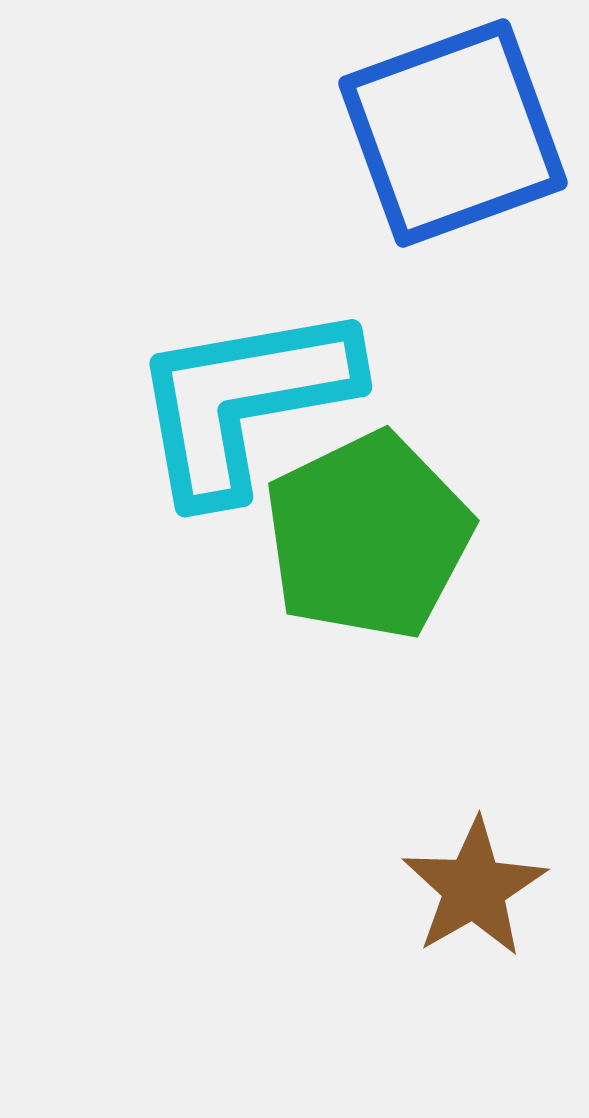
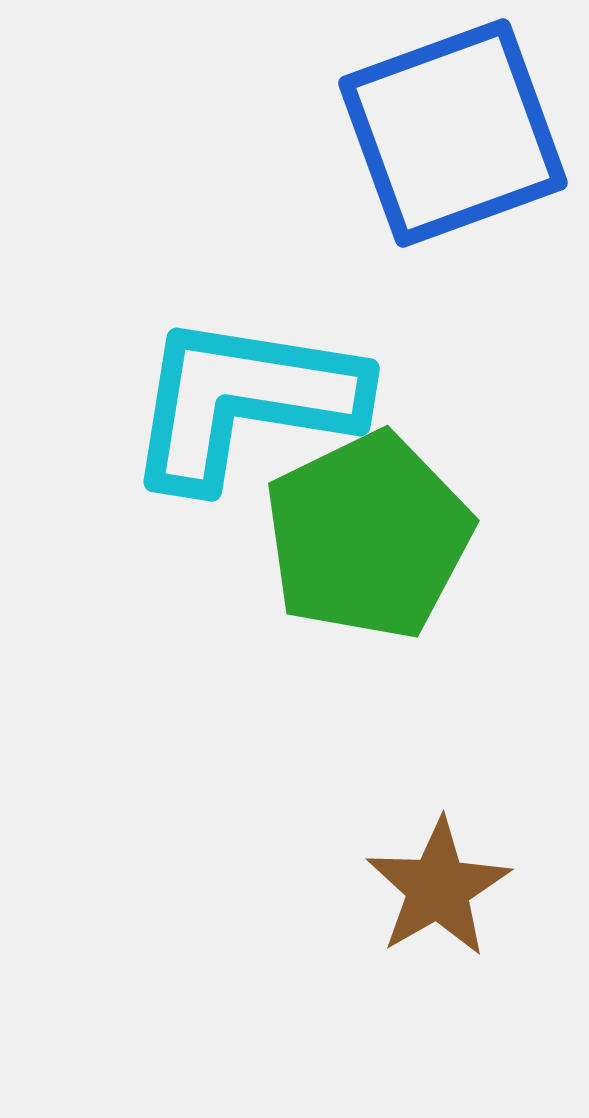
cyan L-shape: rotated 19 degrees clockwise
brown star: moved 36 px left
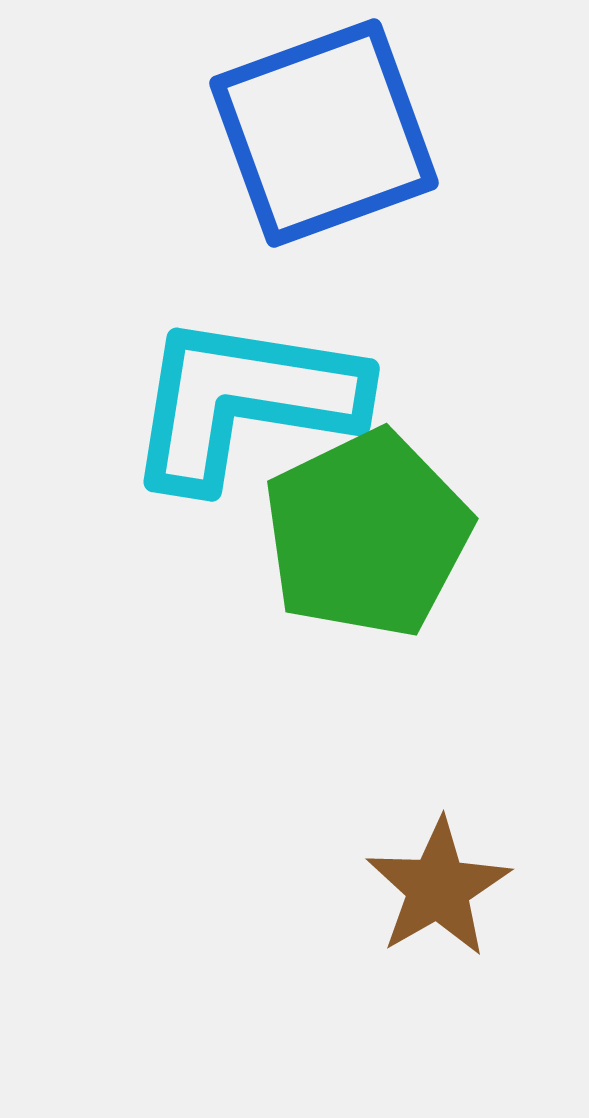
blue square: moved 129 px left
green pentagon: moved 1 px left, 2 px up
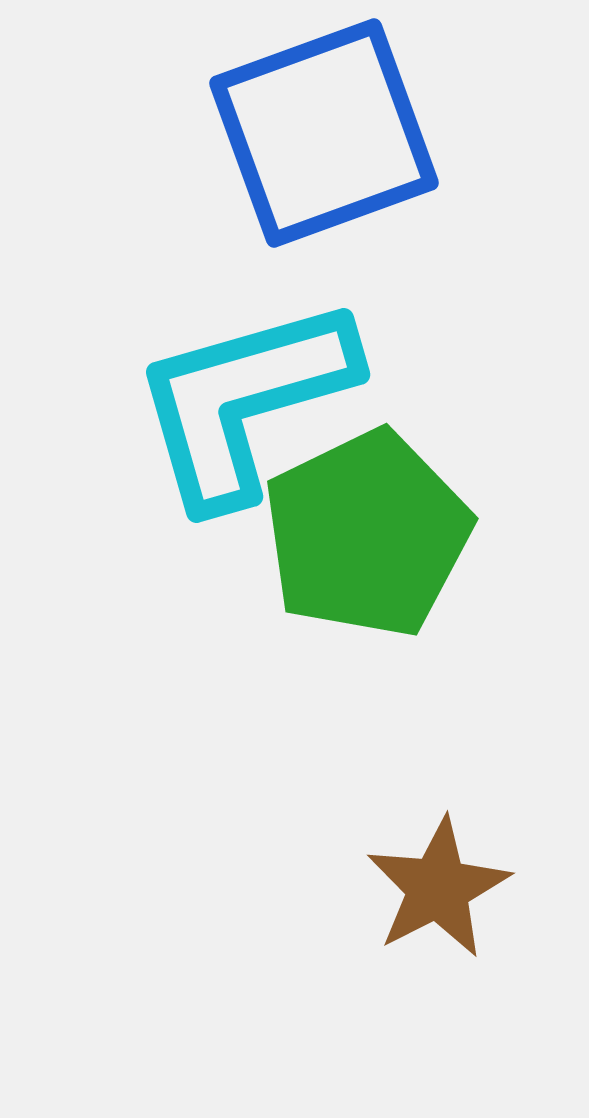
cyan L-shape: rotated 25 degrees counterclockwise
brown star: rotated 3 degrees clockwise
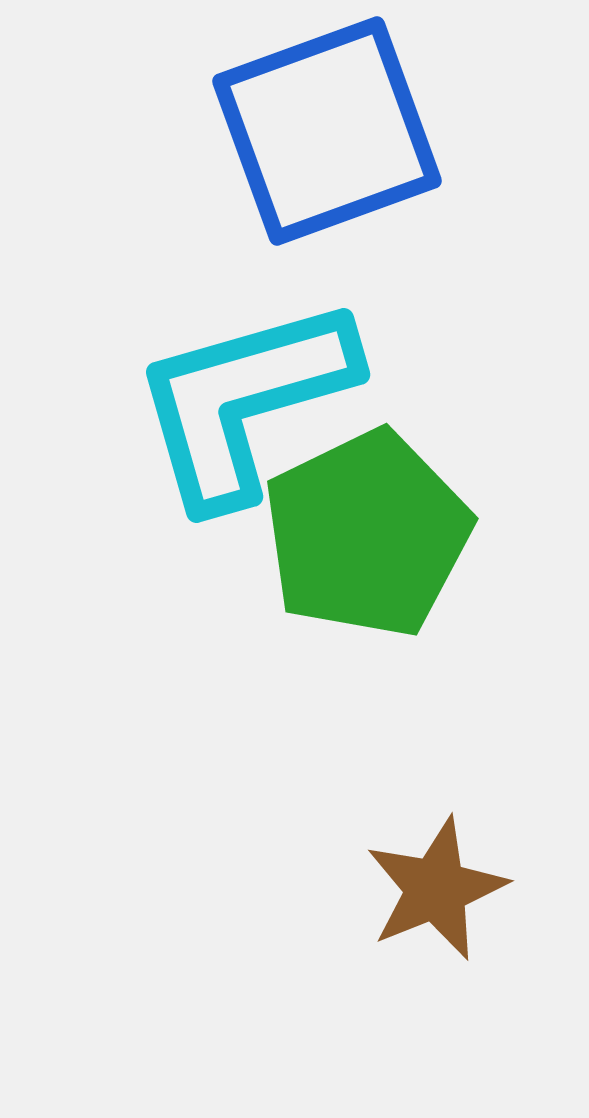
blue square: moved 3 px right, 2 px up
brown star: moved 2 px left, 1 px down; rotated 5 degrees clockwise
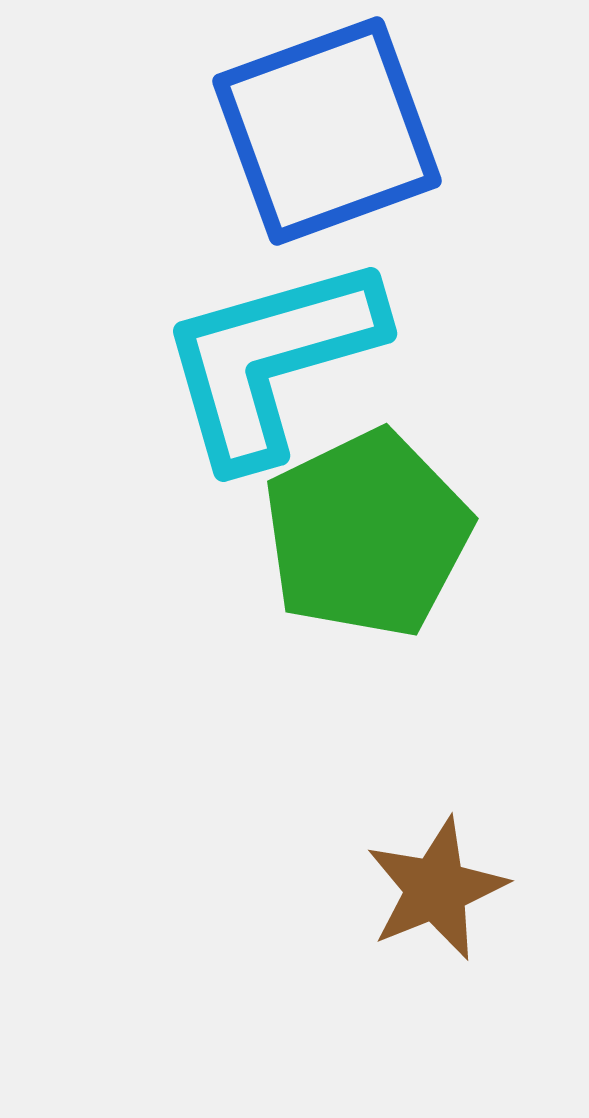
cyan L-shape: moved 27 px right, 41 px up
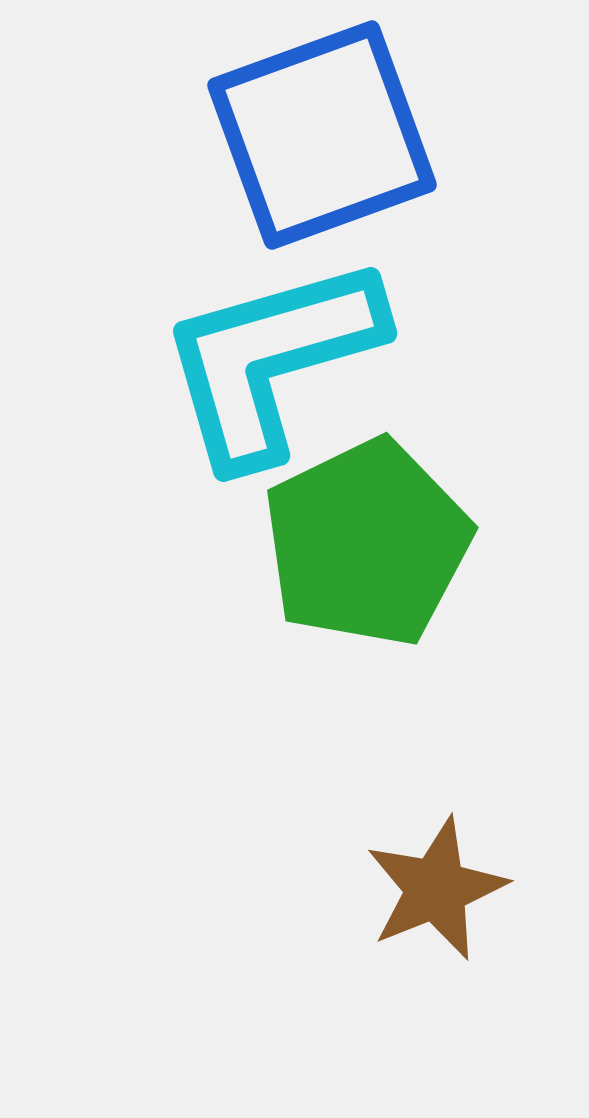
blue square: moved 5 px left, 4 px down
green pentagon: moved 9 px down
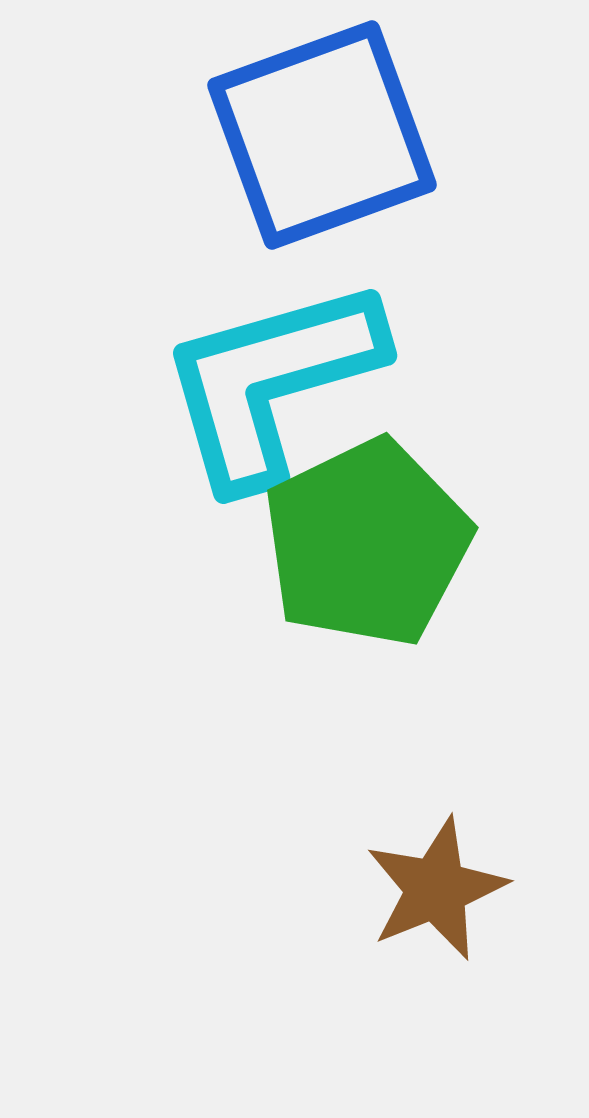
cyan L-shape: moved 22 px down
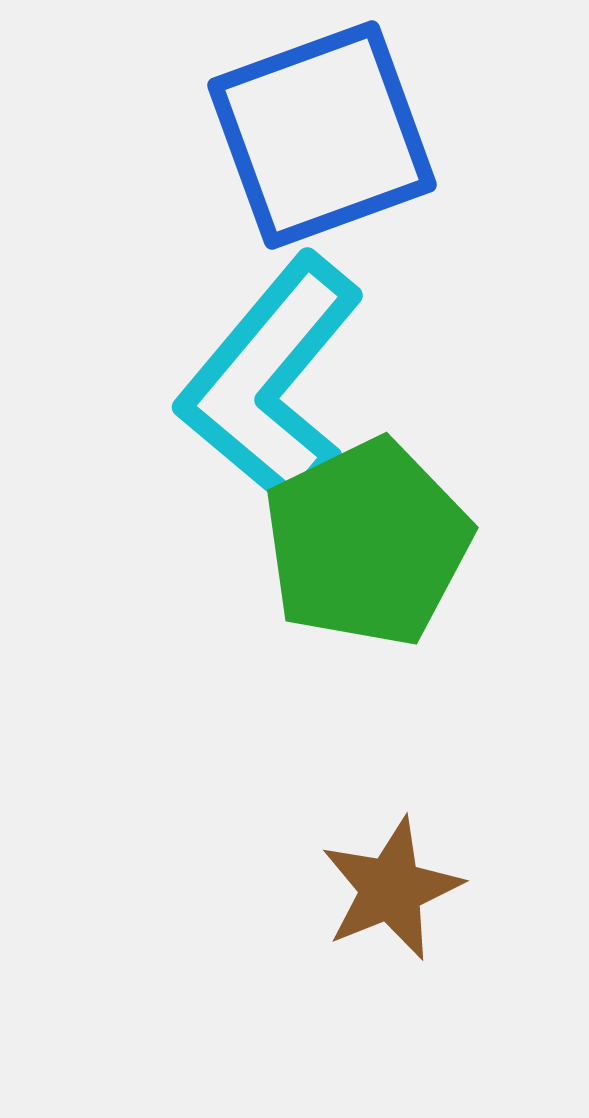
cyan L-shape: rotated 34 degrees counterclockwise
brown star: moved 45 px left
